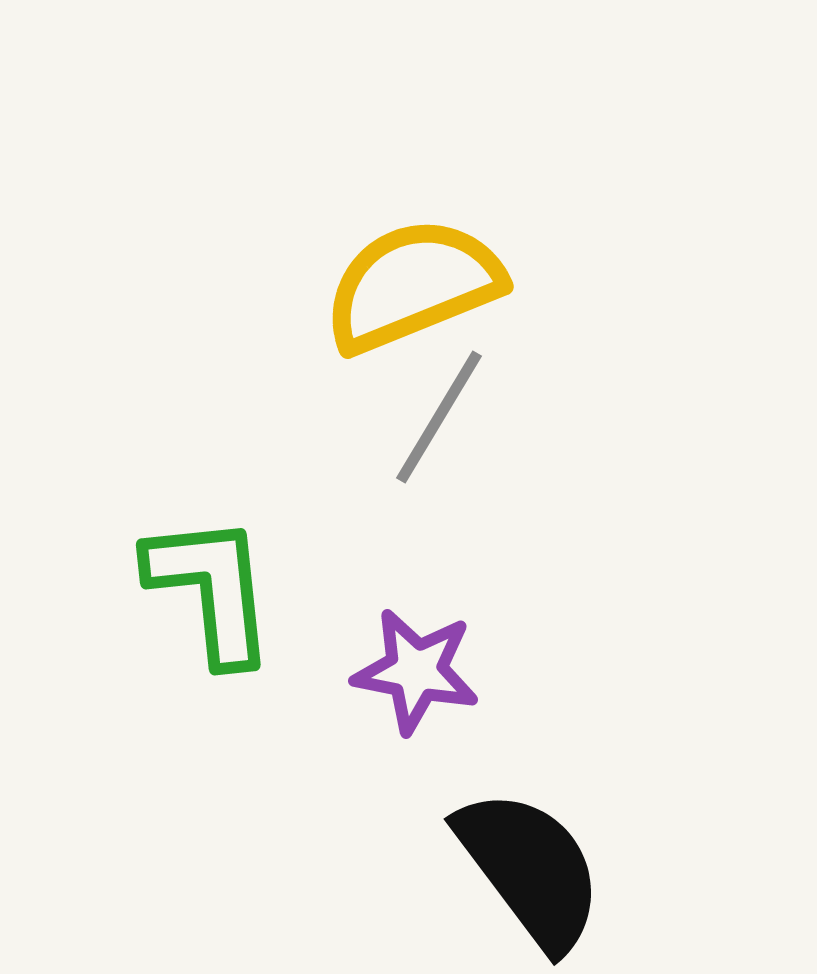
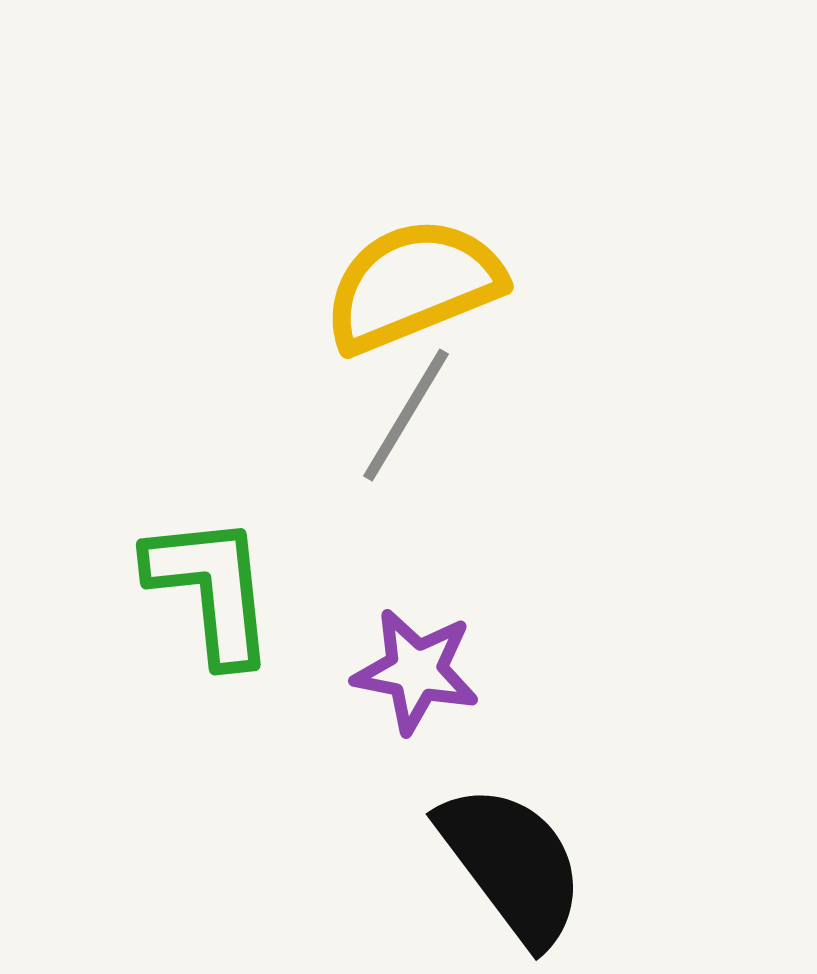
gray line: moved 33 px left, 2 px up
black semicircle: moved 18 px left, 5 px up
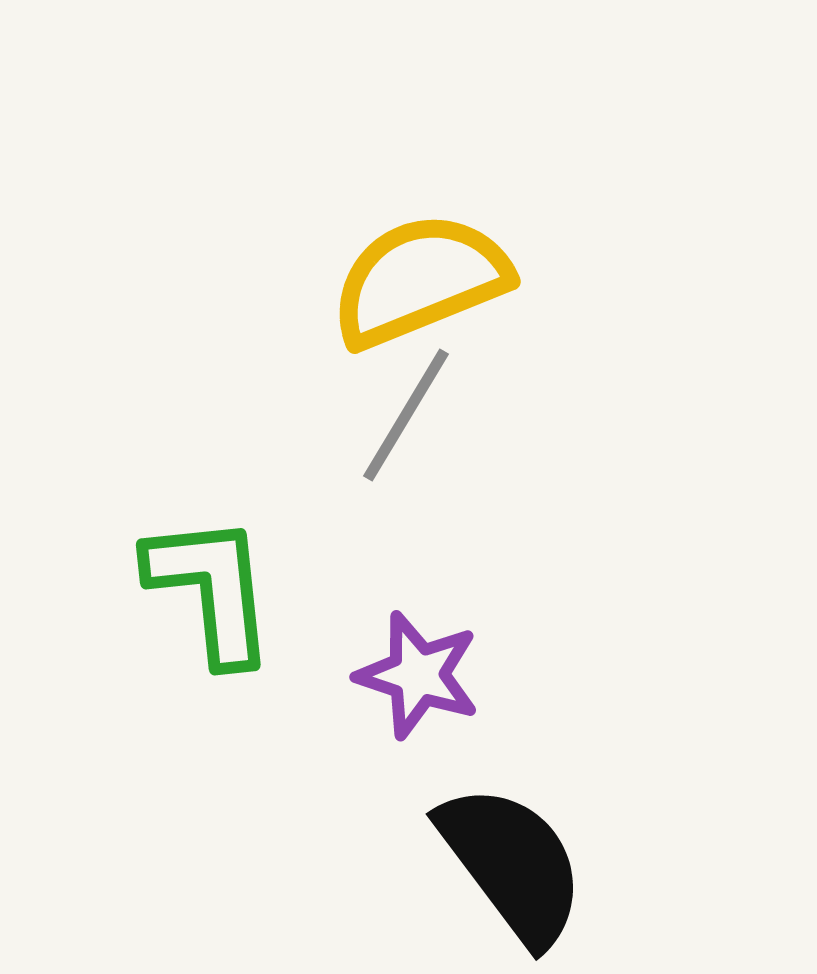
yellow semicircle: moved 7 px right, 5 px up
purple star: moved 2 px right, 4 px down; rotated 7 degrees clockwise
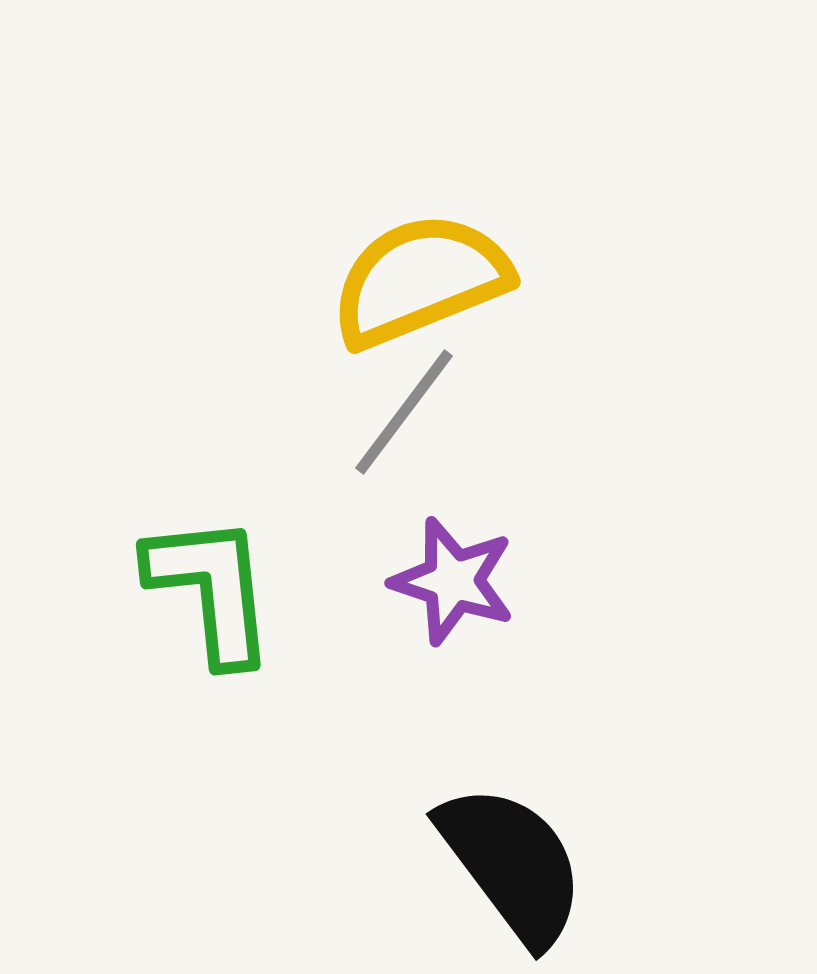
gray line: moved 2 px left, 3 px up; rotated 6 degrees clockwise
purple star: moved 35 px right, 94 px up
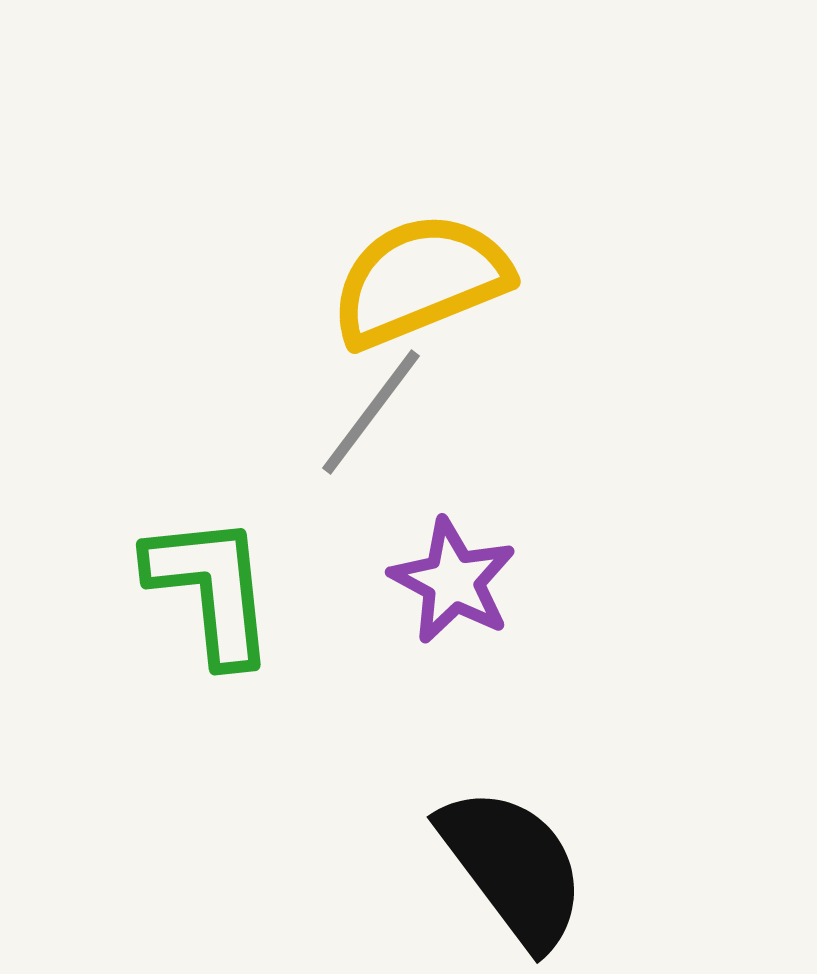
gray line: moved 33 px left
purple star: rotated 10 degrees clockwise
black semicircle: moved 1 px right, 3 px down
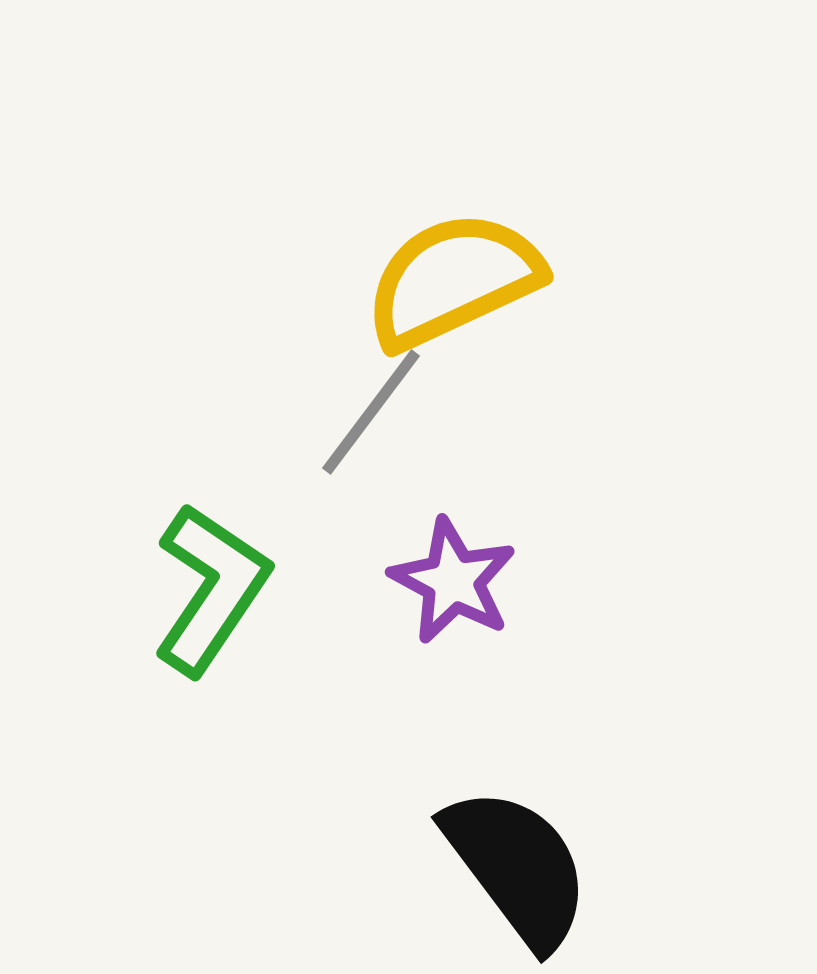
yellow semicircle: moved 33 px right; rotated 3 degrees counterclockwise
green L-shape: rotated 40 degrees clockwise
black semicircle: moved 4 px right
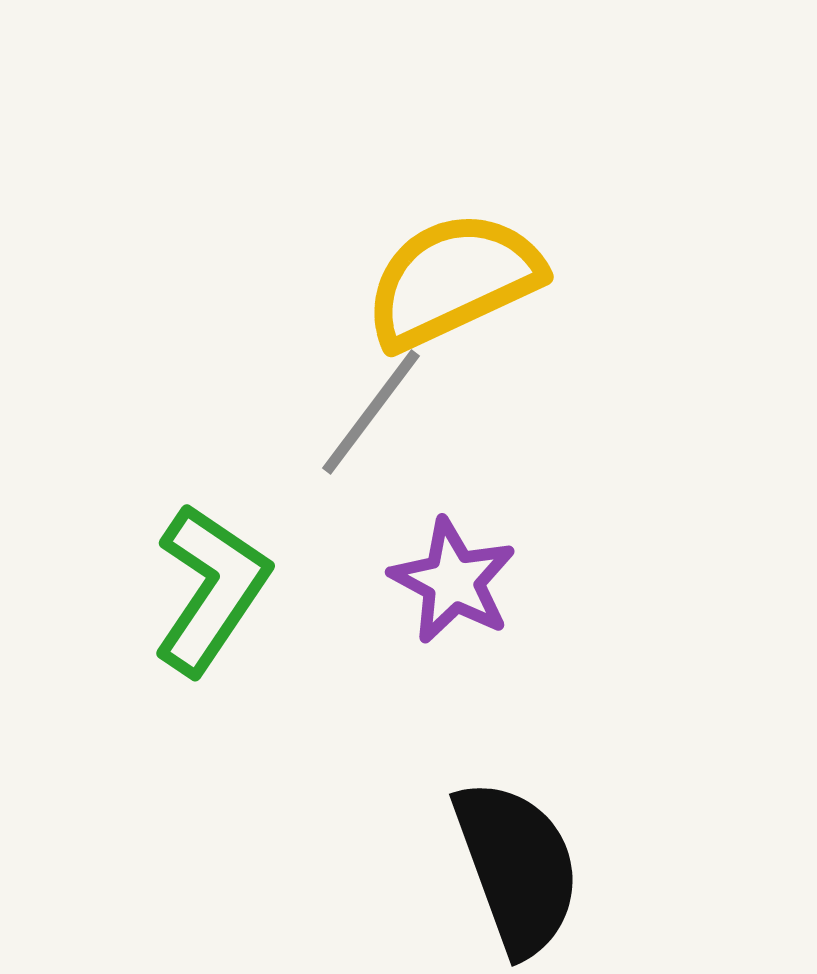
black semicircle: rotated 17 degrees clockwise
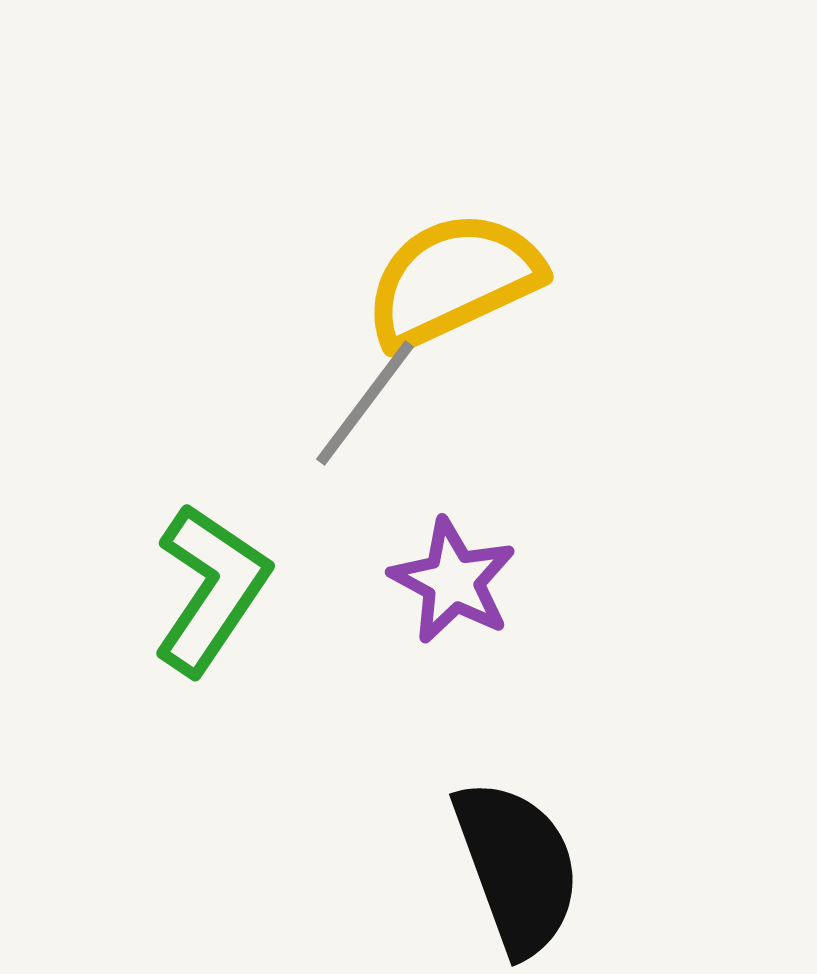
gray line: moved 6 px left, 9 px up
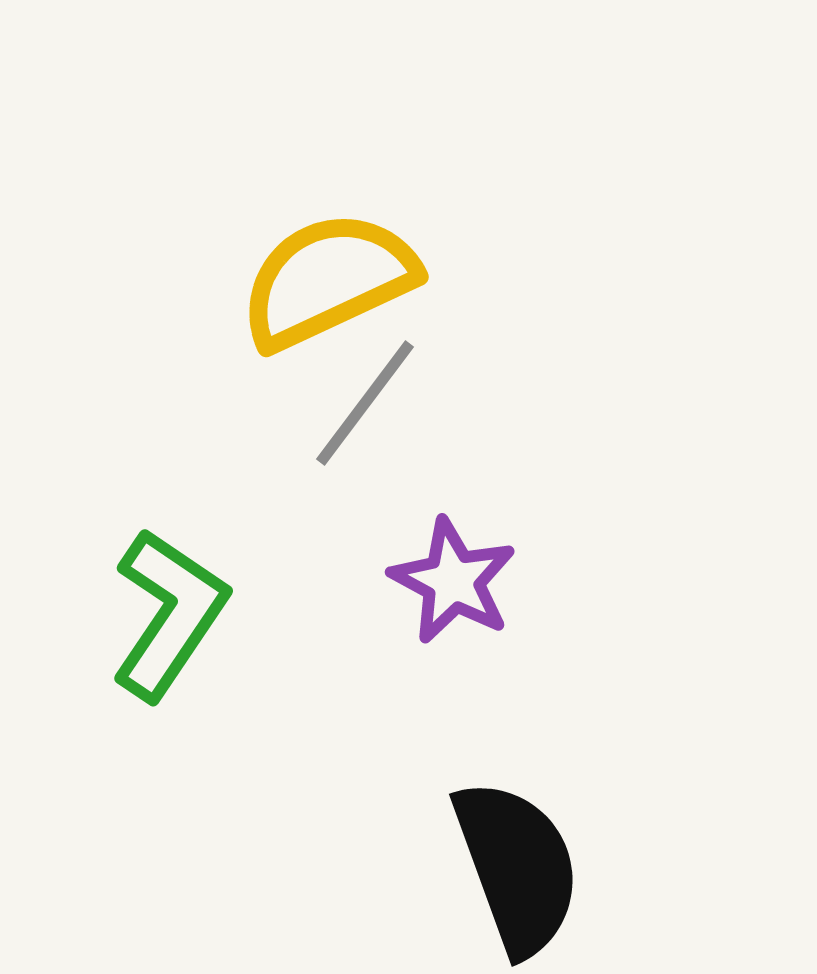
yellow semicircle: moved 125 px left
green L-shape: moved 42 px left, 25 px down
